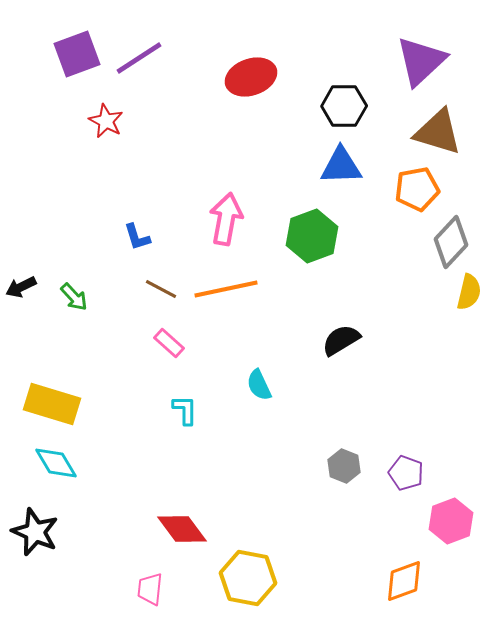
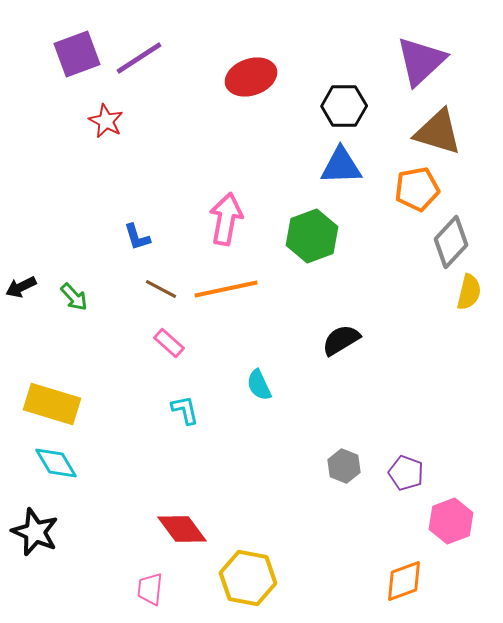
cyan L-shape: rotated 12 degrees counterclockwise
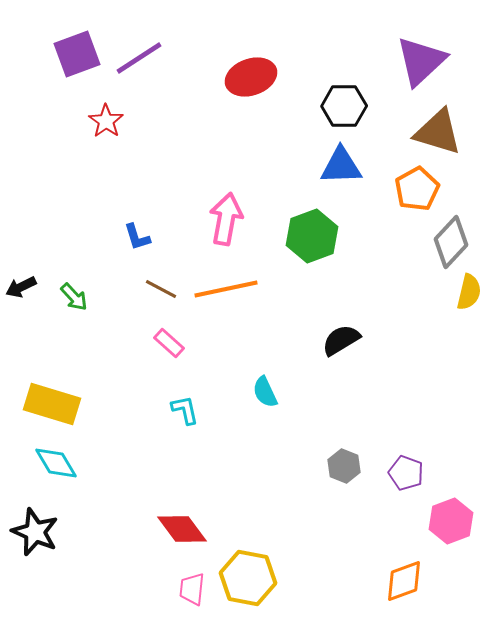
red star: rotated 8 degrees clockwise
orange pentagon: rotated 18 degrees counterclockwise
cyan semicircle: moved 6 px right, 7 px down
pink trapezoid: moved 42 px right
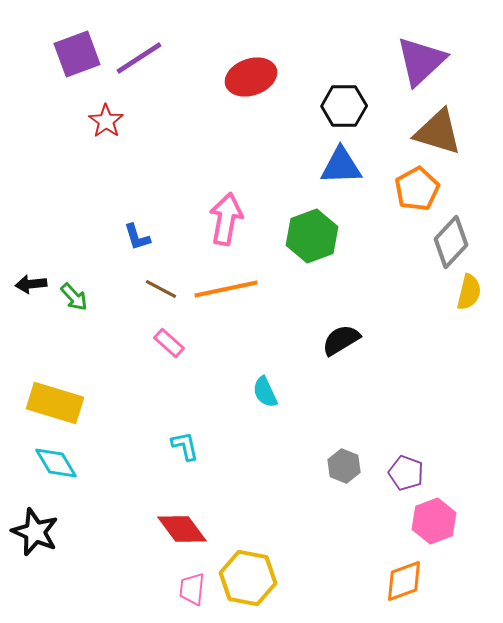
black arrow: moved 10 px right, 3 px up; rotated 20 degrees clockwise
yellow rectangle: moved 3 px right, 1 px up
cyan L-shape: moved 36 px down
pink hexagon: moved 17 px left
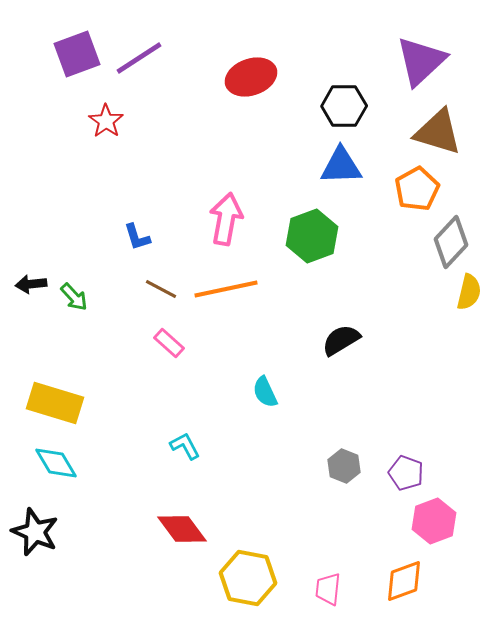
cyan L-shape: rotated 16 degrees counterclockwise
pink trapezoid: moved 136 px right
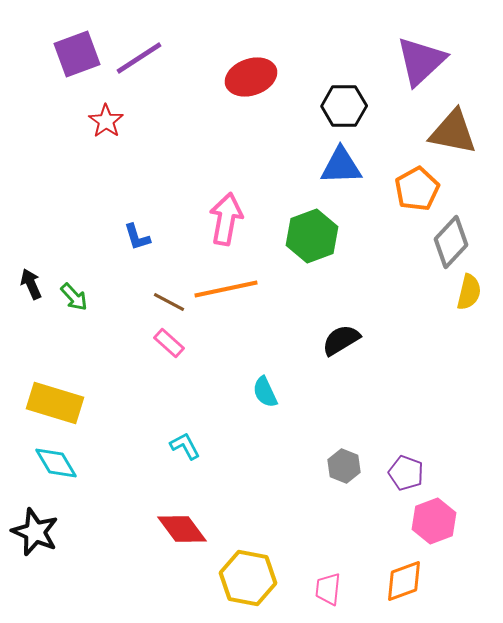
brown triangle: moved 15 px right; rotated 6 degrees counterclockwise
black arrow: rotated 72 degrees clockwise
brown line: moved 8 px right, 13 px down
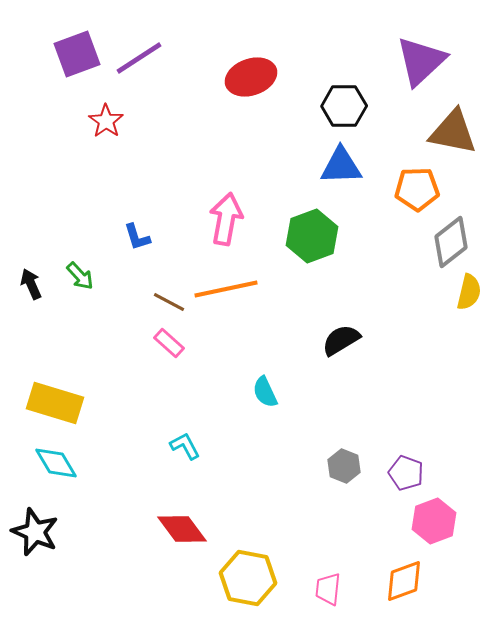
orange pentagon: rotated 27 degrees clockwise
gray diamond: rotated 9 degrees clockwise
green arrow: moved 6 px right, 21 px up
